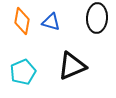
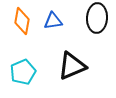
blue triangle: moved 2 px right, 1 px up; rotated 24 degrees counterclockwise
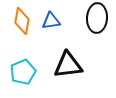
blue triangle: moved 2 px left
black triangle: moved 4 px left, 1 px up; rotated 16 degrees clockwise
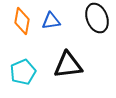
black ellipse: rotated 24 degrees counterclockwise
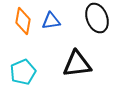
orange diamond: moved 1 px right
black triangle: moved 9 px right, 1 px up
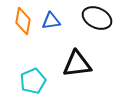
black ellipse: rotated 44 degrees counterclockwise
cyan pentagon: moved 10 px right, 9 px down
